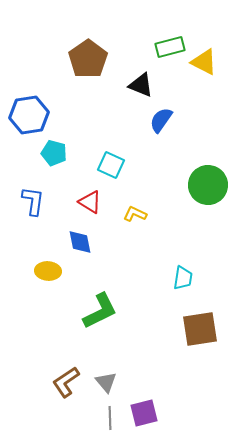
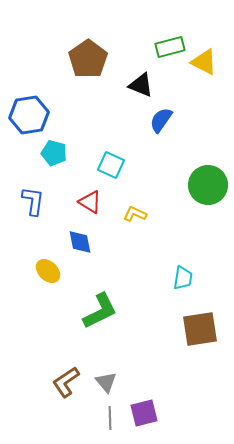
yellow ellipse: rotated 40 degrees clockwise
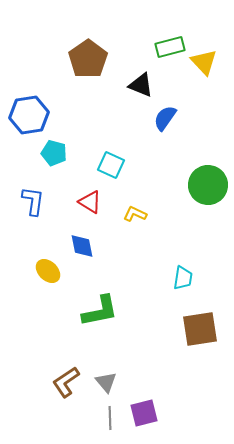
yellow triangle: rotated 20 degrees clockwise
blue semicircle: moved 4 px right, 2 px up
blue diamond: moved 2 px right, 4 px down
green L-shape: rotated 15 degrees clockwise
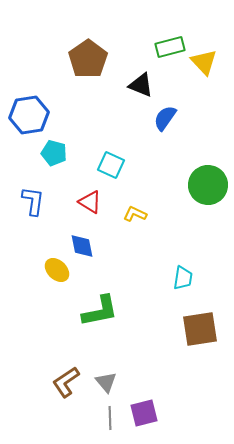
yellow ellipse: moved 9 px right, 1 px up
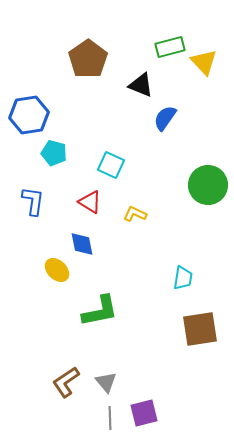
blue diamond: moved 2 px up
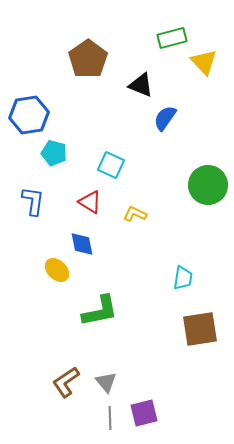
green rectangle: moved 2 px right, 9 px up
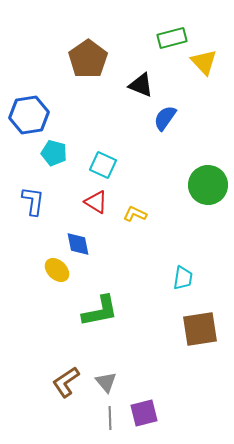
cyan square: moved 8 px left
red triangle: moved 6 px right
blue diamond: moved 4 px left
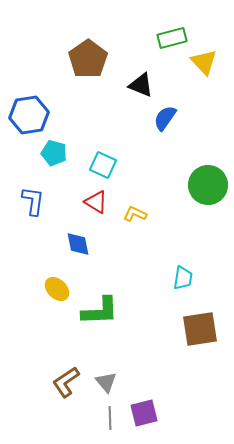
yellow ellipse: moved 19 px down
green L-shape: rotated 9 degrees clockwise
